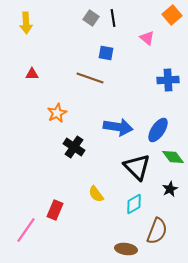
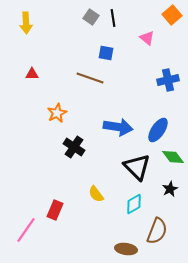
gray square: moved 1 px up
blue cross: rotated 10 degrees counterclockwise
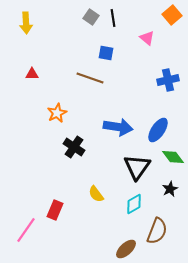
black triangle: rotated 20 degrees clockwise
brown ellipse: rotated 50 degrees counterclockwise
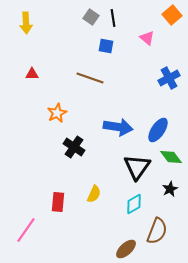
blue square: moved 7 px up
blue cross: moved 1 px right, 2 px up; rotated 15 degrees counterclockwise
green diamond: moved 2 px left
yellow semicircle: moved 2 px left; rotated 120 degrees counterclockwise
red rectangle: moved 3 px right, 8 px up; rotated 18 degrees counterclockwise
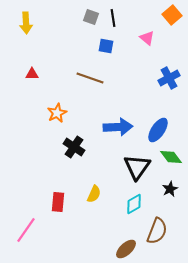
gray square: rotated 14 degrees counterclockwise
blue arrow: rotated 12 degrees counterclockwise
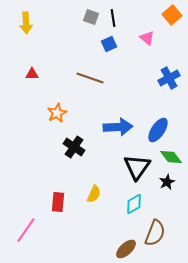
blue square: moved 3 px right, 2 px up; rotated 35 degrees counterclockwise
black star: moved 3 px left, 7 px up
brown semicircle: moved 2 px left, 2 px down
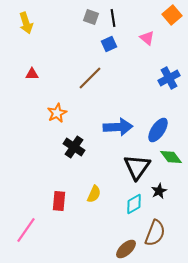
yellow arrow: rotated 15 degrees counterclockwise
brown line: rotated 64 degrees counterclockwise
black star: moved 8 px left, 9 px down
red rectangle: moved 1 px right, 1 px up
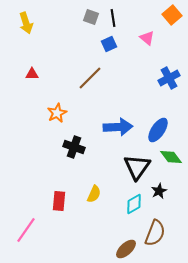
black cross: rotated 15 degrees counterclockwise
